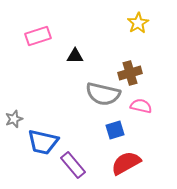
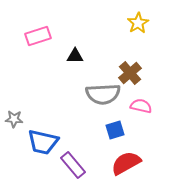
brown cross: rotated 25 degrees counterclockwise
gray semicircle: rotated 16 degrees counterclockwise
gray star: rotated 24 degrees clockwise
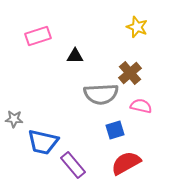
yellow star: moved 1 px left, 4 px down; rotated 20 degrees counterclockwise
gray semicircle: moved 2 px left
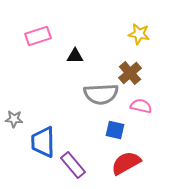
yellow star: moved 2 px right, 7 px down; rotated 10 degrees counterclockwise
blue square: rotated 30 degrees clockwise
blue trapezoid: rotated 76 degrees clockwise
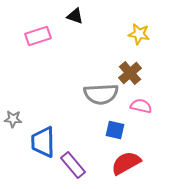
black triangle: moved 40 px up; rotated 18 degrees clockwise
gray star: moved 1 px left
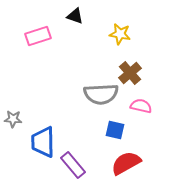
yellow star: moved 19 px left
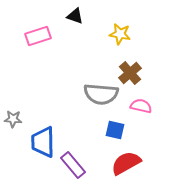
gray semicircle: rotated 8 degrees clockwise
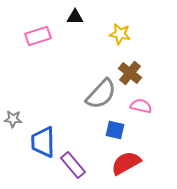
black triangle: moved 1 px down; rotated 18 degrees counterclockwise
brown cross: rotated 10 degrees counterclockwise
gray semicircle: rotated 52 degrees counterclockwise
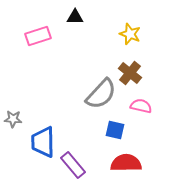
yellow star: moved 10 px right; rotated 10 degrees clockwise
red semicircle: rotated 28 degrees clockwise
